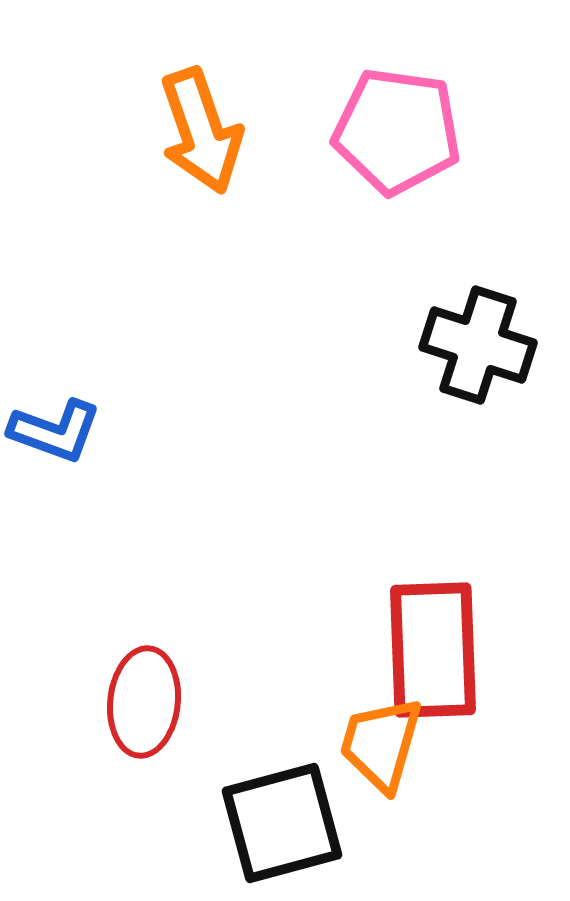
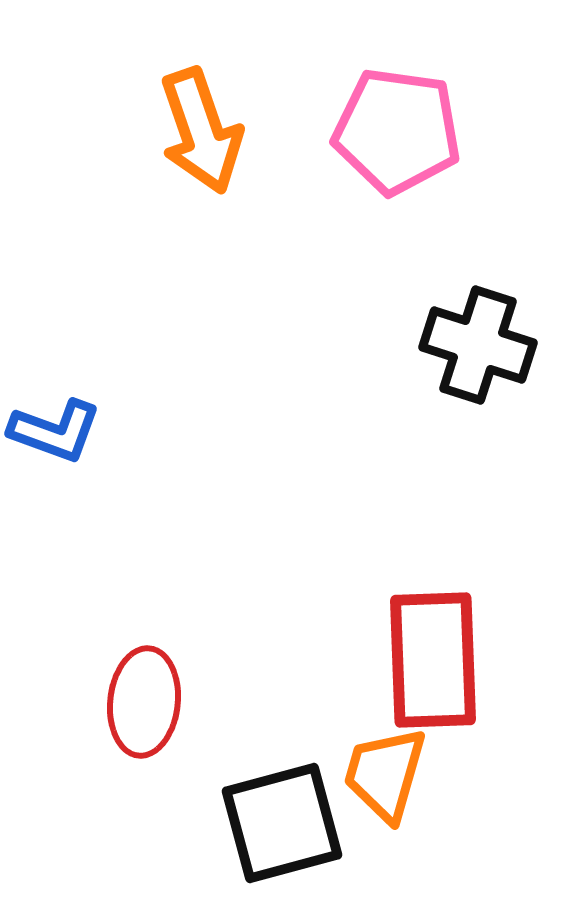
red rectangle: moved 10 px down
orange trapezoid: moved 4 px right, 30 px down
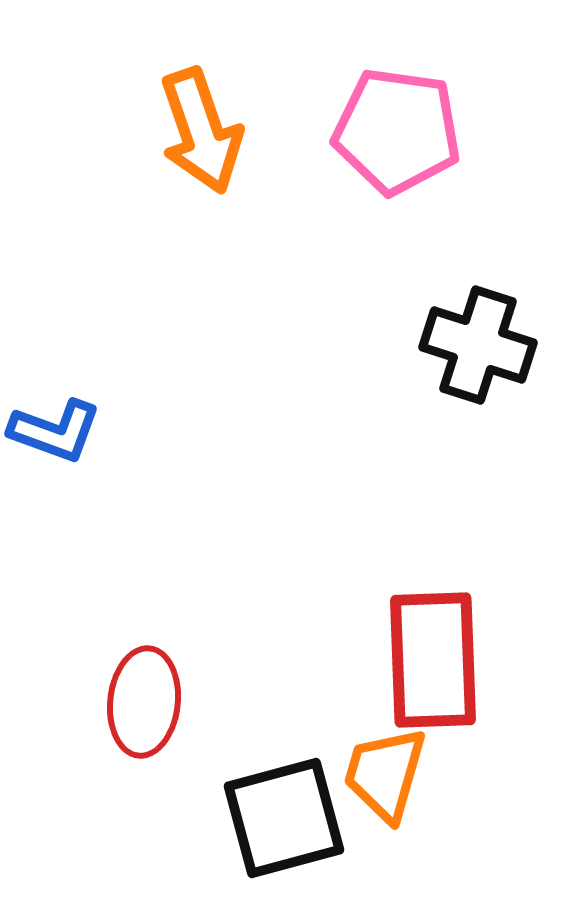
black square: moved 2 px right, 5 px up
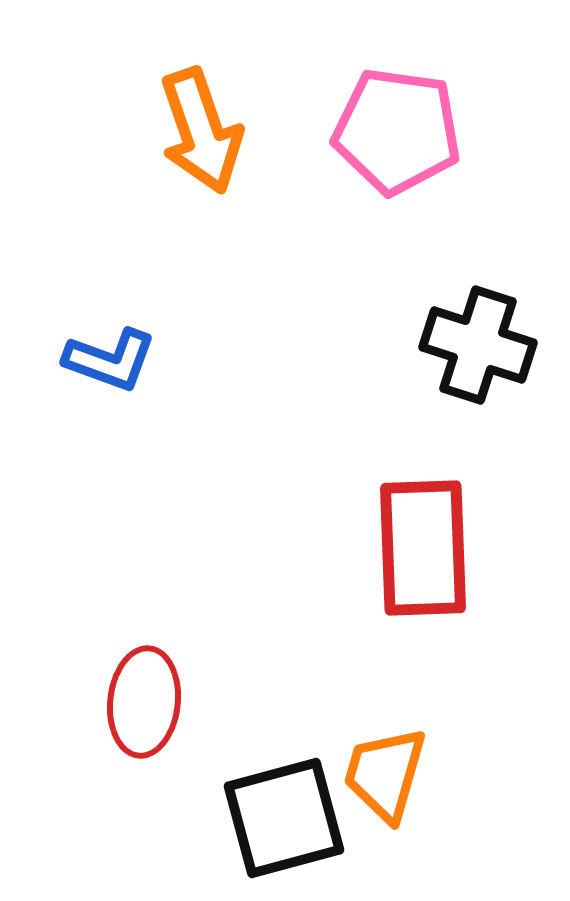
blue L-shape: moved 55 px right, 71 px up
red rectangle: moved 10 px left, 112 px up
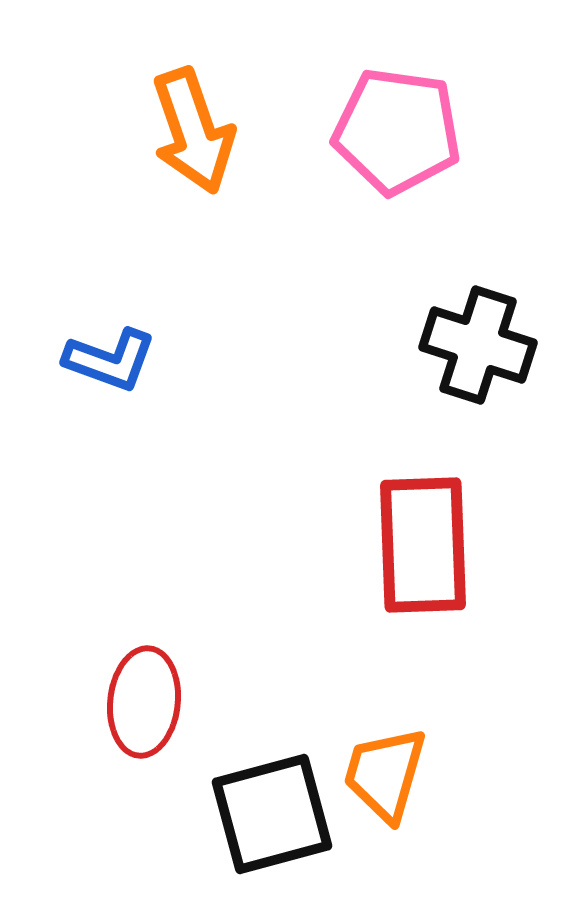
orange arrow: moved 8 px left
red rectangle: moved 3 px up
black square: moved 12 px left, 4 px up
